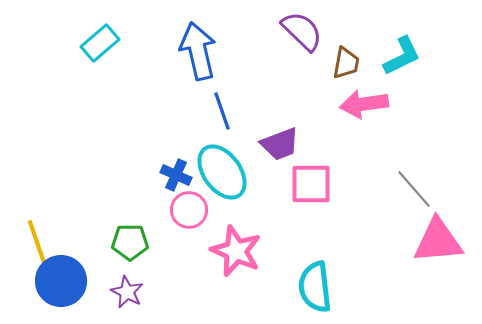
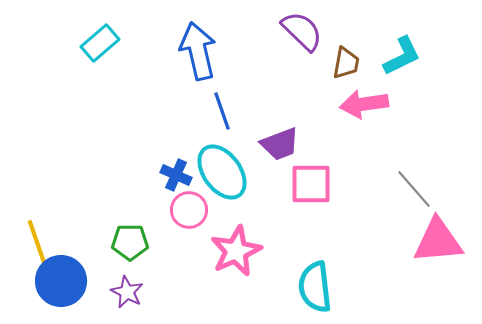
pink star: rotated 24 degrees clockwise
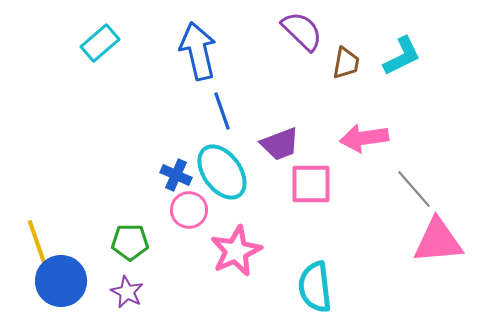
pink arrow: moved 34 px down
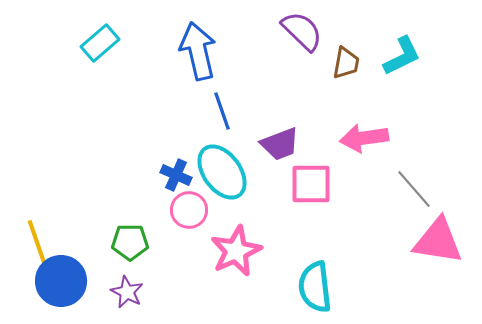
pink triangle: rotated 14 degrees clockwise
